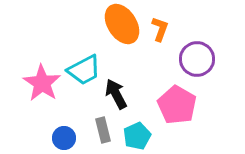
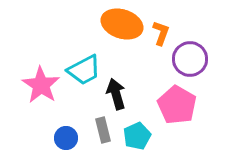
orange ellipse: rotated 39 degrees counterclockwise
orange L-shape: moved 1 px right, 4 px down
purple circle: moved 7 px left
pink star: moved 1 px left, 2 px down
black arrow: rotated 12 degrees clockwise
blue circle: moved 2 px right
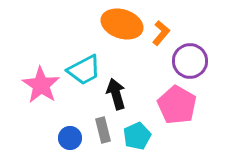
orange L-shape: rotated 20 degrees clockwise
purple circle: moved 2 px down
blue circle: moved 4 px right
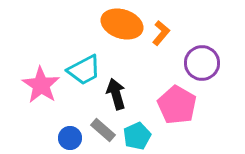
purple circle: moved 12 px right, 2 px down
gray rectangle: rotated 35 degrees counterclockwise
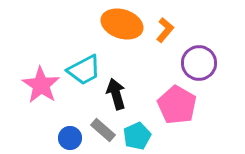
orange L-shape: moved 4 px right, 3 px up
purple circle: moved 3 px left
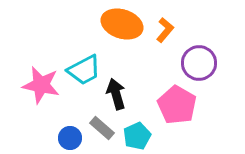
pink star: rotated 21 degrees counterclockwise
gray rectangle: moved 1 px left, 2 px up
